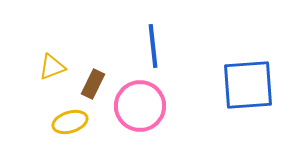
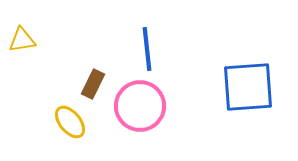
blue line: moved 6 px left, 3 px down
yellow triangle: moved 30 px left, 27 px up; rotated 12 degrees clockwise
blue square: moved 2 px down
yellow ellipse: rotated 68 degrees clockwise
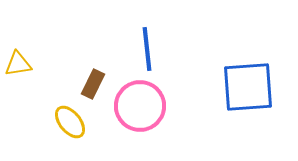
yellow triangle: moved 4 px left, 24 px down
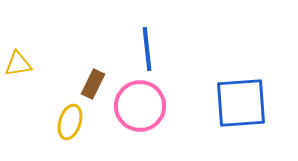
blue square: moved 7 px left, 16 px down
yellow ellipse: rotated 56 degrees clockwise
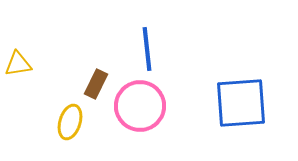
brown rectangle: moved 3 px right
